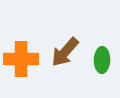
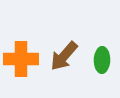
brown arrow: moved 1 px left, 4 px down
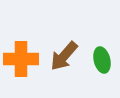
green ellipse: rotated 15 degrees counterclockwise
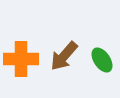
green ellipse: rotated 20 degrees counterclockwise
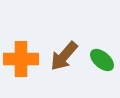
green ellipse: rotated 15 degrees counterclockwise
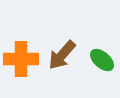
brown arrow: moved 2 px left, 1 px up
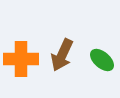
brown arrow: rotated 16 degrees counterclockwise
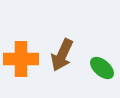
green ellipse: moved 8 px down
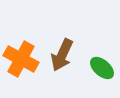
orange cross: rotated 28 degrees clockwise
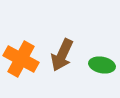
green ellipse: moved 3 px up; rotated 30 degrees counterclockwise
